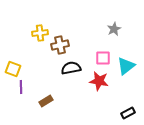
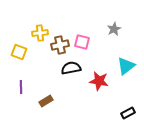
pink square: moved 21 px left, 16 px up; rotated 14 degrees clockwise
yellow square: moved 6 px right, 17 px up
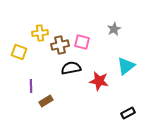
purple line: moved 10 px right, 1 px up
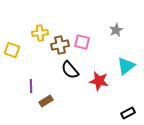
gray star: moved 2 px right, 1 px down
yellow square: moved 7 px left, 2 px up
black semicircle: moved 1 px left, 2 px down; rotated 120 degrees counterclockwise
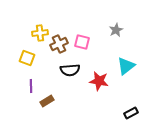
brown cross: moved 1 px left, 1 px up; rotated 12 degrees counterclockwise
yellow square: moved 15 px right, 8 px down
black semicircle: rotated 54 degrees counterclockwise
brown rectangle: moved 1 px right
black rectangle: moved 3 px right
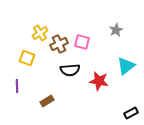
yellow cross: rotated 28 degrees counterclockwise
purple line: moved 14 px left
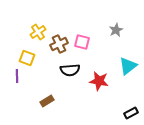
yellow cross: moved 2 px left, 1 px up
cyan triangle: moved 2 px right
purple line: moved 10 px up
